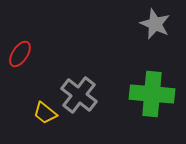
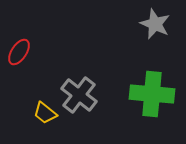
red ellipse: moved 1 px left, 2 px up
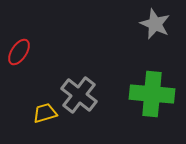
yellow trapezoid: rotated 125 degrees clockwise
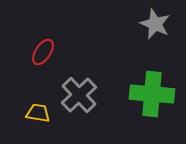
red ellipse: moved 24 px right
gray cross: rotated 9 degrees clockwise
yellow trapezoid: moved 7 px left; rotated 25 degrees clockwise
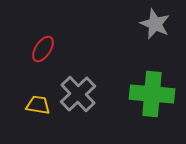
red ellipse: moved 3 px up
gray cross: moved 1 px left, 1 px up
yellow trapezoid: moved 8 px up
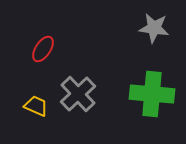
gray star: moved 1 px left, 4 px down; rotated 16 degrees counterclockwise
yellow trapezoid: moved 2 px left, 1 px down; rotated 15 degrees clockwise
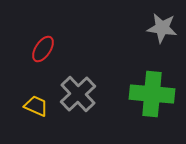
gray star: moved 8 px right
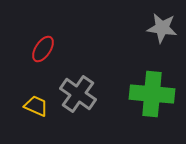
gray cross: rotated 12 degrees counterclockwise
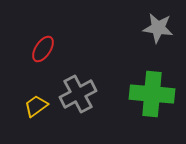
gray star: moved 4 px left
gray cross: rotated 27 degrees clockwise
yellow trapezoid: rotated 60 degrees counterclockwise
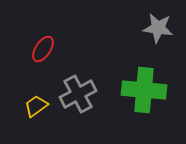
green cross: moved 8 px left, 4 px up
